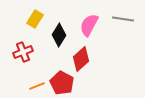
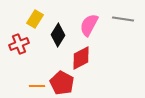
black diamond: moved 1 px left
red cross: moved 4 px left, 8 px up
red diamond: moved 1 px up; rotated 15 degrees clockwise
orange line: rotated 21 degrees clockwise
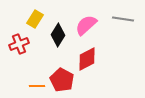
pink semicircle: moved 3 px left; rotated 20 degrees clockwise
red diamond: moved 6 px right, 1 px down
red pentagon: moved 3 px up
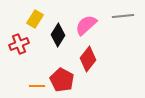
gray line: moved 3 px up; rotated 15 degrees counterclockwise
red diamond: moved 1 px right; rotated 25 degrees counterclockwise
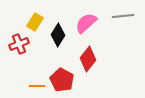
yellow rectangle: moved 3 px down
pink semicircle: moved 2 px up
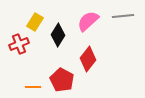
pink semicircle: moved 2 px right, 2 px up
orange line: moved 4 px left, 1 px down
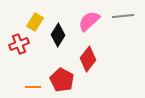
pink semicircle: moved 1 px right
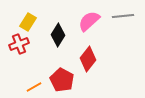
yellow rectangle: moved 7 px left
orange line: moved 1 px right; rotated 28 degrees counterclockwise
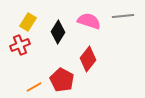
pink semicircle: rotated 60 degrees clockwise
black diamond: moved 3 px up
red cross: moved 1 px right, 1 px down
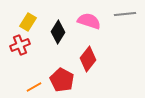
gray line: moved 2 px right, 2 px up
